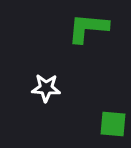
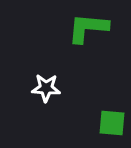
green square: moved 1 px left, 1 px up
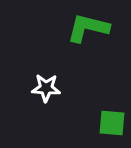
green L-shape: rotated 9 degrees clockwise
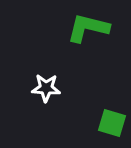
green square: rotated 12 degrees clockwise
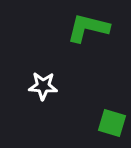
white star: moved 3 px left, 2 px up
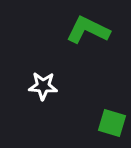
green L-shape: moved 2 px down; rotated 12 degrees clockwise
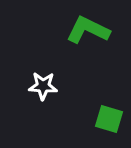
green square: moved 3 px left, 4 px up
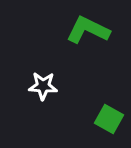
green square: rotated 12 degrees clockwise
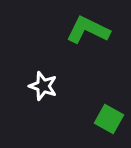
white star: rotated 16 degrees clockwise
